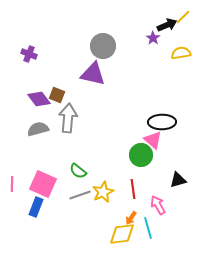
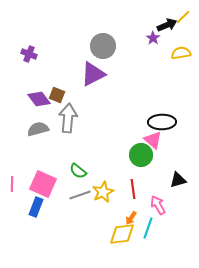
purple triangle: rotated 40 degrees counterclockwise
cyan line: rotated 35 degrees clockwise
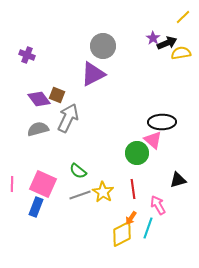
black arrow: moved 18 px down
purple cross: moved 2 px left, 1 px down
gray arrow: rotated 20 degrees clockwise
green circle: moved 4 px left, 2 px up
yellow star: rotated 15 degrees counterclockwise
yellow diamond: rotated 20 degrees counterclockwise
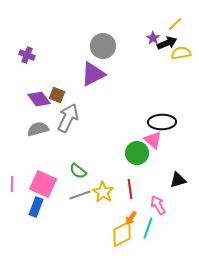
yellow line: moved 8 px left, 7 px down
red line: moved 3 px left
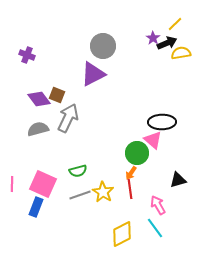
green semicircle: rotated 54 degrees counterclockwise
orange arrow: moved 45 px up
cyan line: moved 7 px right; rotated 55 degrees counterclockwise
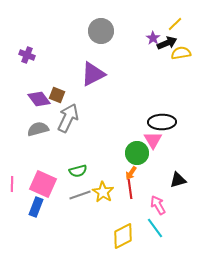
gray circle: moved 2 px left, 15 px up
pink triangle: rotated 18 degrees clockwise
yellow diamond: moved 1 px right, 2 px down
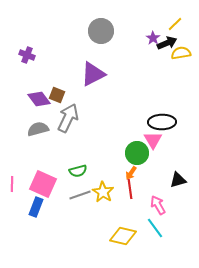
yellow diamond: rotated 40 degrees clockwise
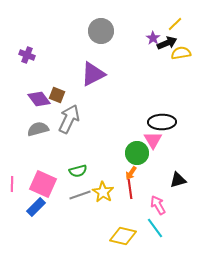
gray arrow: moved 1 px right, 1 px down
blue rectangle: rotated 24 degrees clockwise
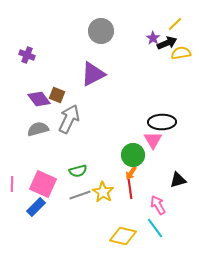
green circle: moved 4 px left, 2 px down
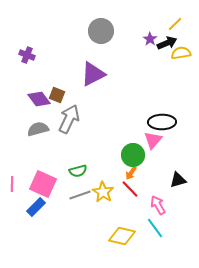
purple star: moved 3 px left, 1 px down
pink triangle: rotated 12 degrees clockwise
red line: rotated 36 degrees counterclockwise
yellow diamond: moved 1 px left
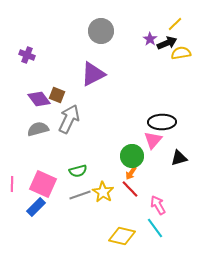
green circle: moved 1 px left, 1 px down
black triangle: moved 1 px right, 22 px up
